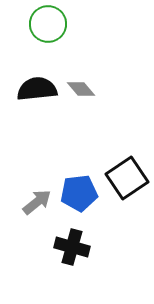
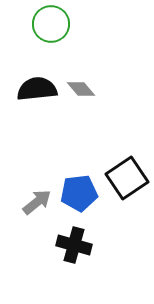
green circle: moved 3 px right
black cross: moved 2 px right, 2 px up
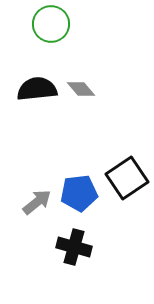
black cross: moved 2 px down
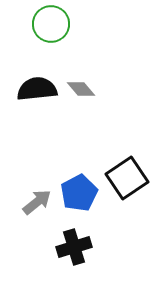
blue pentagon: rotated 21 degrees counterclockwise
black cross: rotated 32 degrees counterclockwise
